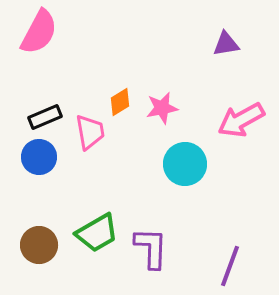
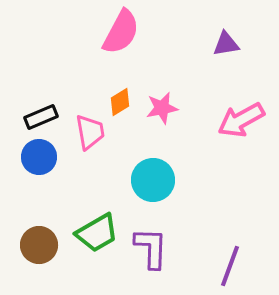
pink semicircle: moved 82 px right
black rectangle: moved 4 px left
cyan circle: moved 32 px left, 16 px down
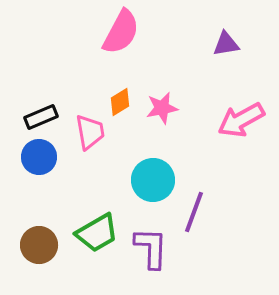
purple line: moved 36 px left, 54 px up
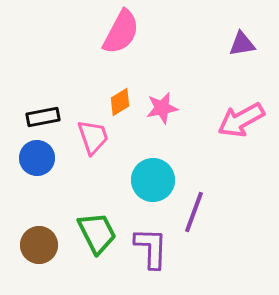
purple triangle: moved 16 px right
black rectangle: moved 2 px right; rotated 12 degrees clockwise
pink trapezoid: moved 3 px right, 5 px down; rotated 9 degrees counterclockwise
blue circle: moved 2 px left, 1 px down
green trapezoid: rotated 87 degrees counterclockwise
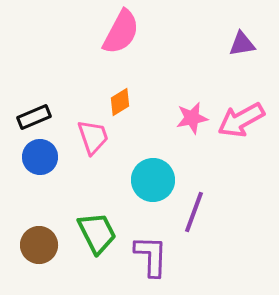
pink star: moved 30 px right, 10 px down
black rectangle: moved 9 px left; rotated 12 degrees counterclockwise
blue circle: moved 3 px right, 1 px up
purple L-shape: moved 8 px down
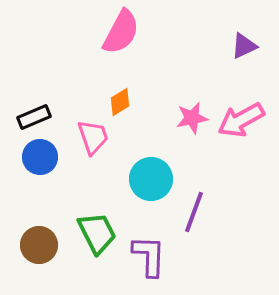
purple triangle: moved 2 px right, 2 px down; rotated 16 degrees counterclockwise
cyan circle: moved 2 px left, 1 px up
purple L-shape: moved 2 px left
